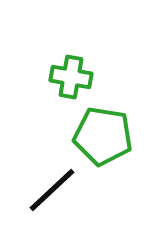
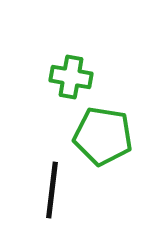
black line: rotated 40 degrees counterclockwise
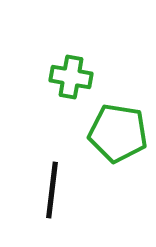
green pentagon: moved 15 px right, 3 px up
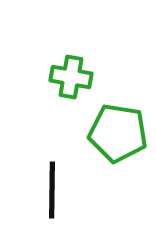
black line: rotated 6 degrees counterclockwise
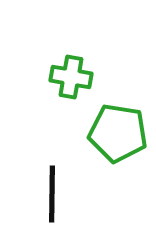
black line: moved 4 px down
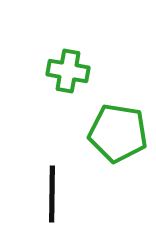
green cross: moved 3 px left, 6 px up
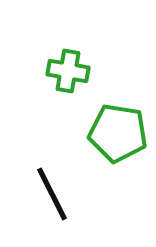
black line: rotated 28 degrees counterclockwise
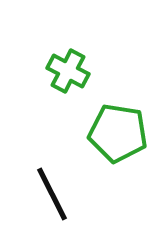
green cross: rotated 18 degrees clockwise
